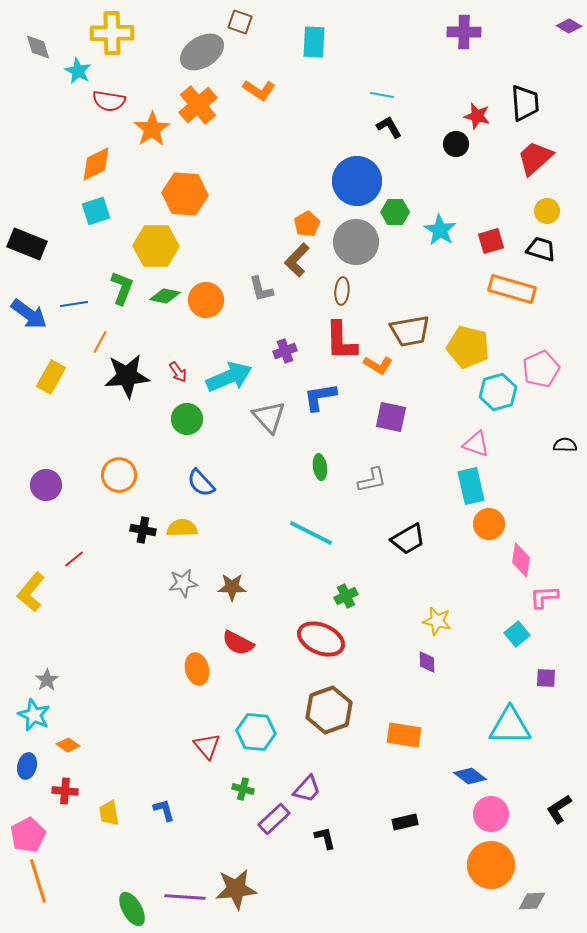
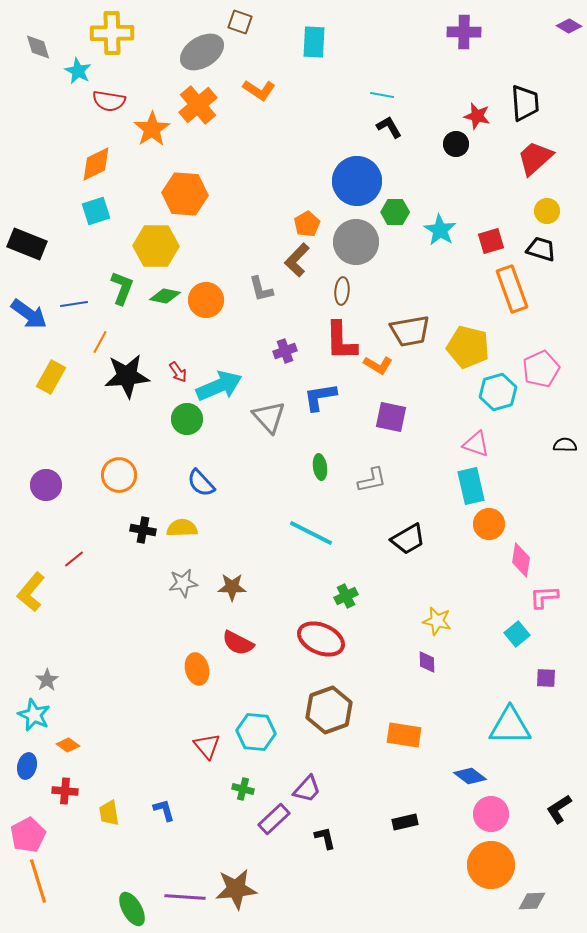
orange rectangle at (512, 289): rotated 54 degrees clockwise
cyan arrow at (229, 377): moved 10 px left, 9 px down
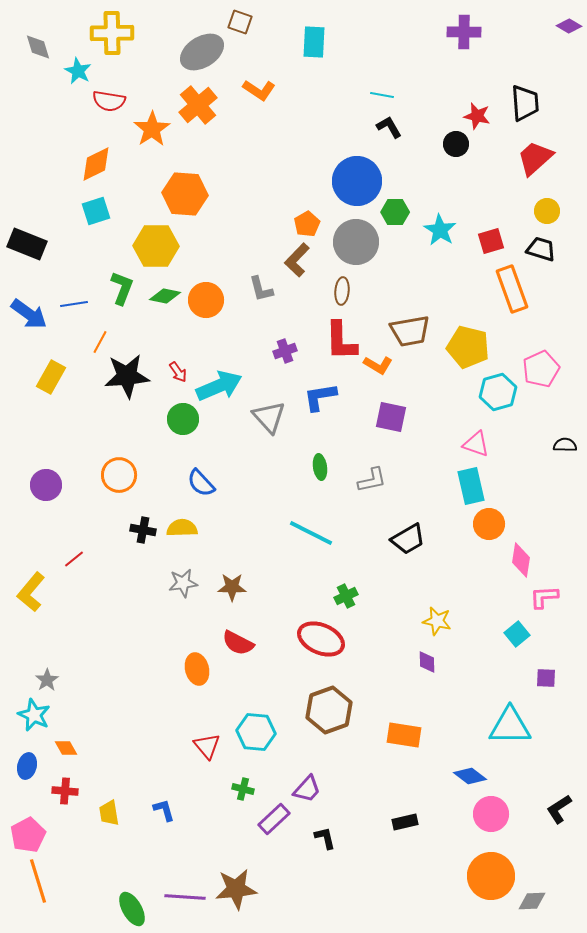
green circle at (187, 419): moved 4 px left
orange diamond at (68, 745): moved 2 px left, 3 px down; rotated 25 degrees clockwise
orange circle at (491, 865): moved 11 px down
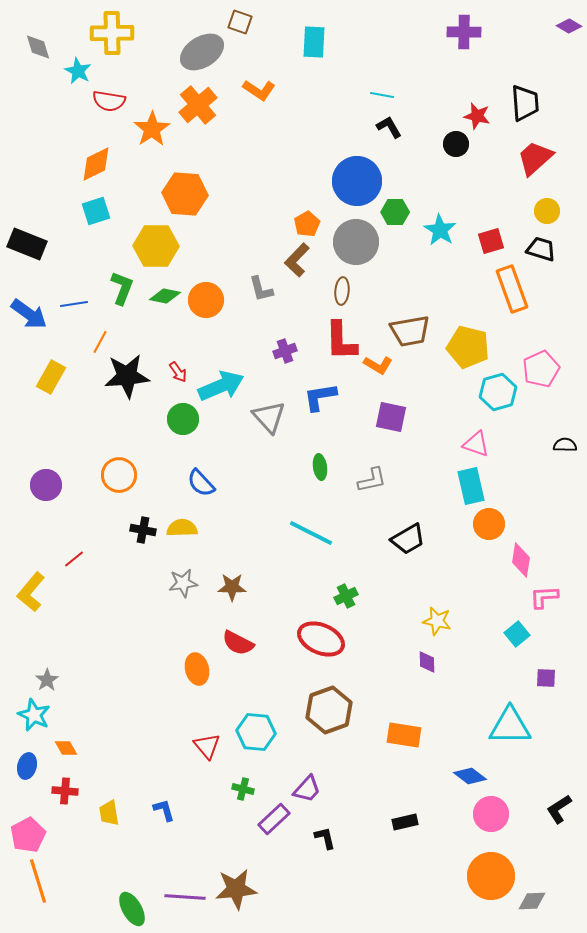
cyan arrow at (219, 386): moved 2 px right
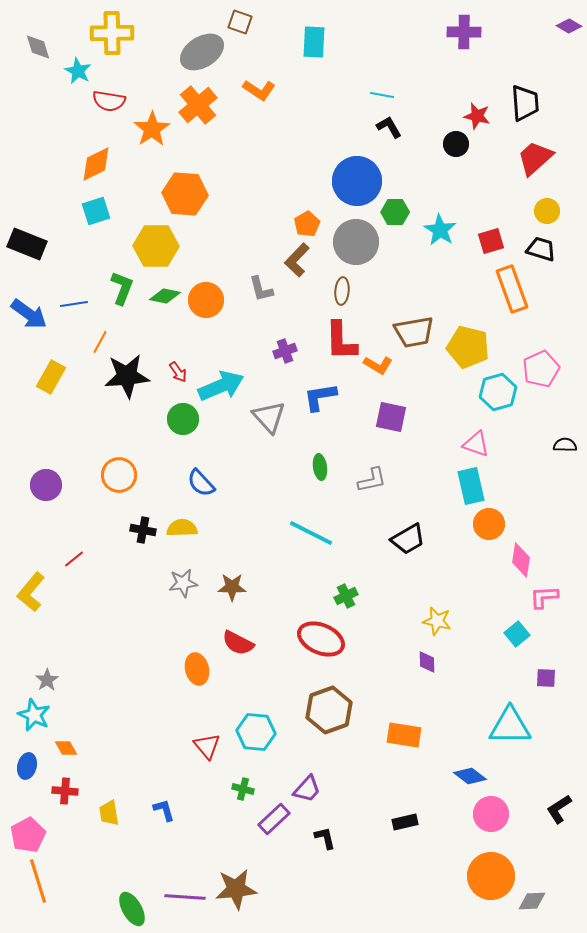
brown trapezoid at (410, 331): moved 4 px right, 1 px down
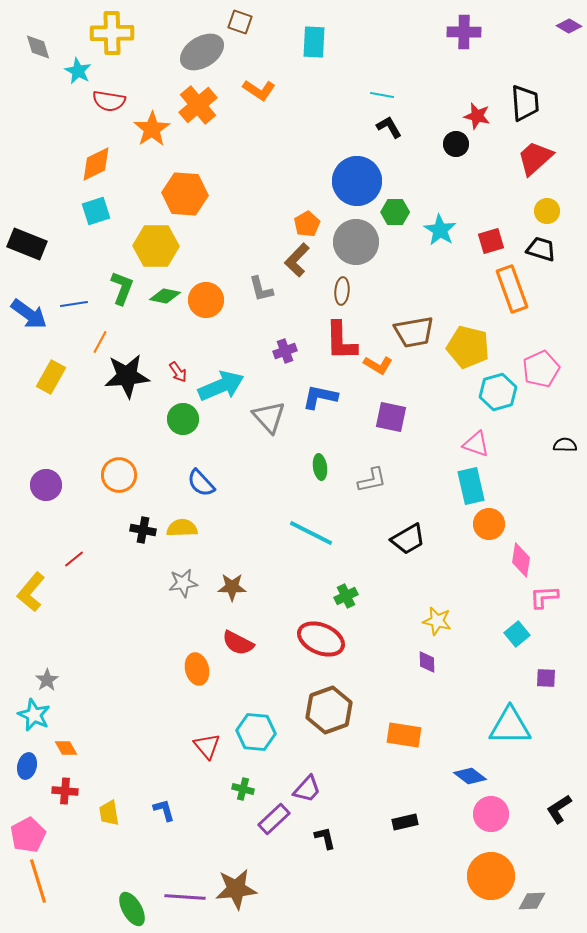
blue L-shape at (320, 397): rotated 21 degrees clockwise
